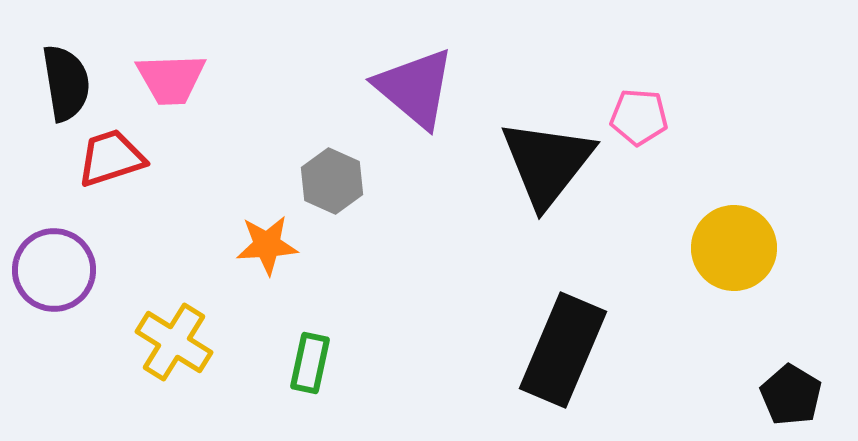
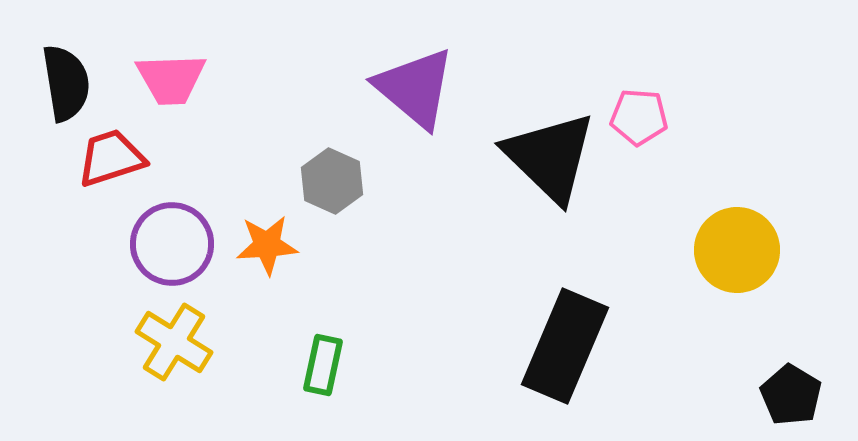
black triangle: moved 3 px right, 6 px up; rotated 24 degrees counterclockwise
yellow circle: moved 3 px right, 2 px down
purple circle: moved 118 px right, 26 px up
black rectangle: moved 2 px right, 4 px up
green rectangle: moved 13 px right, 2 px down
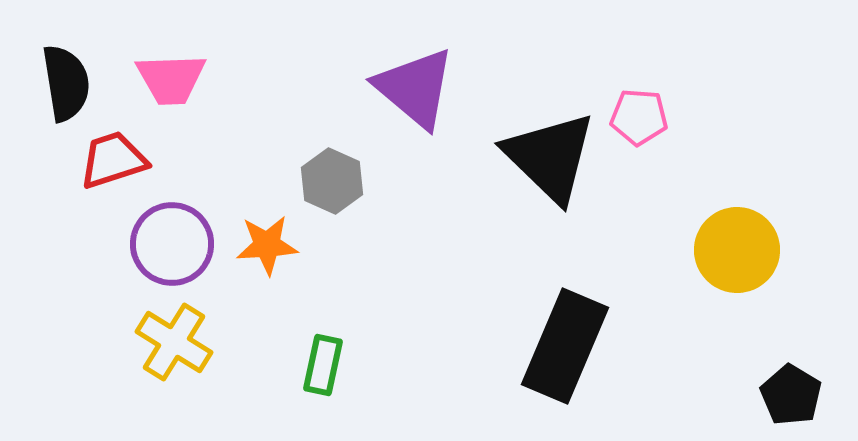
red trapezoid: moved 2 px right, 2 px down
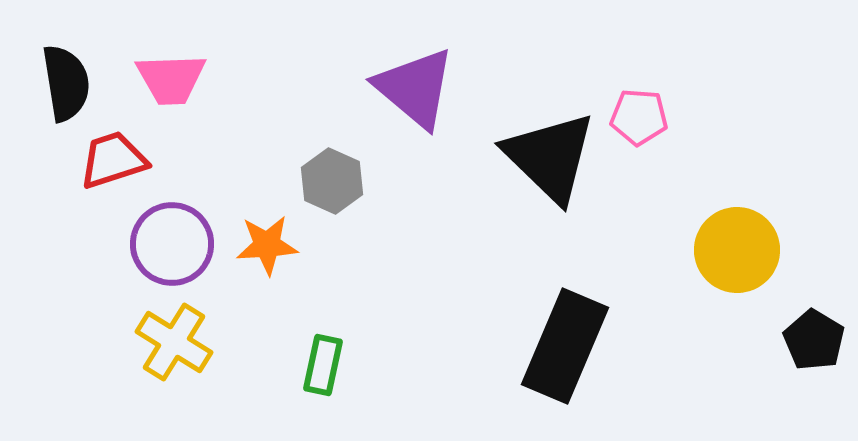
black pentagon: moved 23 px right, 55 px up
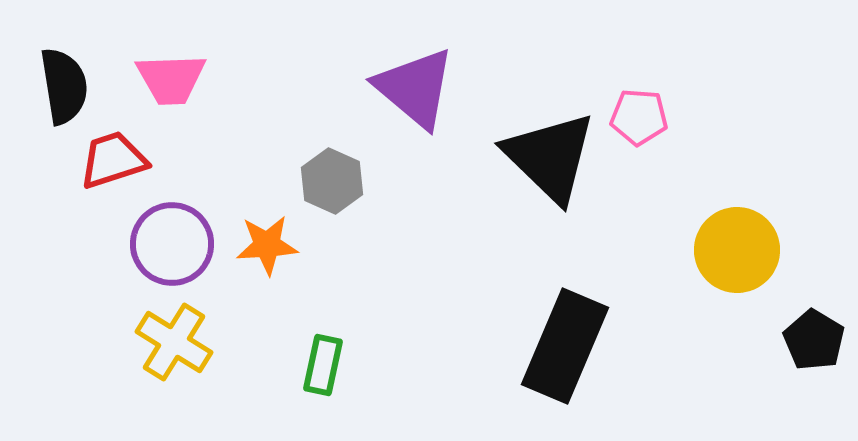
black semicircle: moved 2 px left, 3 px down
